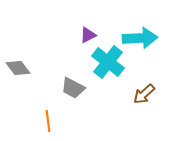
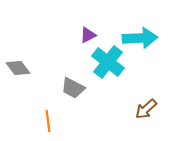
brown arrow: moved 2 px right, 15 px down
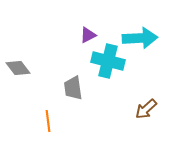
cyan cross: moved 1 px up; rotated 24 degrees counterclockwise
gray trapezoid: rotated 55 degrees clockwise
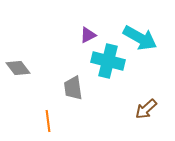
cyan arrow: rotated 32 degrees clockwise
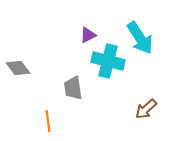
cyan arrow: rotated 28 degrees clockwise
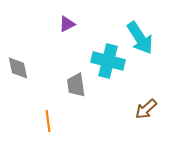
purple triangle: moved 21 px left, 11 px up
gray diamond: rotated 25 degrees clockwise
gray trapezoid: moved 3 px right, 3 px up
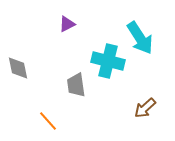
brown arrow: moved 1 px left, 1 px up
orange line: rotated 35 degrees counterclockwise
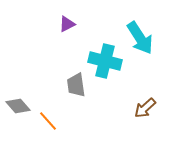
cyan cross: moved 3 px left
gray diamond: moved 38 px down; rotated 30 degrees counterclockwise
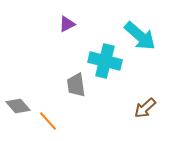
cyan arrow: moved 2 px up; rotated 16 degrees counterclockwise
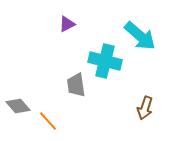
brown arrow: rotated 30 degrees counterclockwise
